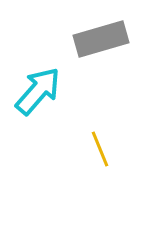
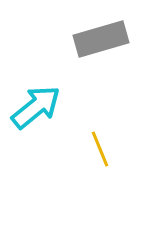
cyan arrow: moved 2 px left, 16 px down; rotated 10 degrees clockwise
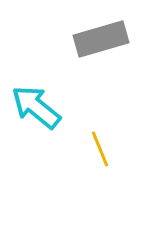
cyan arrow: rotated 102 degrees counterclockwise
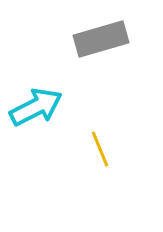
cyan arrow: rotated 114 degrees clockwise
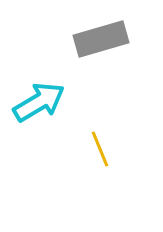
cyan arrow: moved 3 px right, 5 px up; rotated 4 degrees counterclockwise
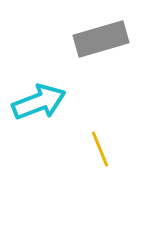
cyan arrow: rotated 10 degrees clockwise
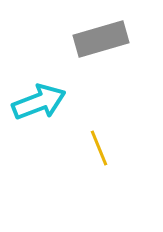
yellow line: moved 1 px left, 1 px up
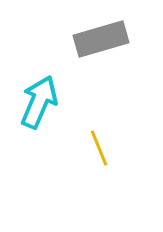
cyan arrow: rotated 46 degrees counterclockwise
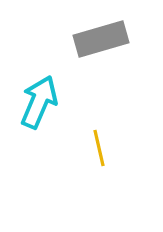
yellow line: rotated 9 degrees clockwise
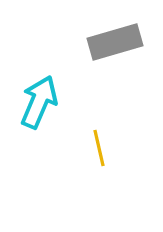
gray rectangle: moved 14 px right, 3 px down
